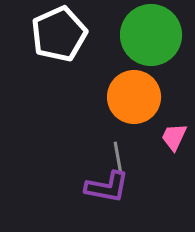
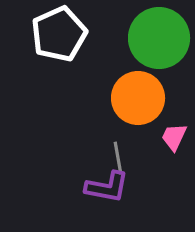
green circle: moved 8 px right, 3 px down
orange circle: moved 4 px right, 1 px down
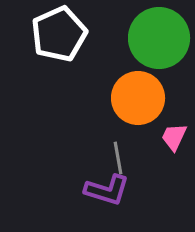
purple L-shape: moved 3 px down; rotated 6 degrees clockwise
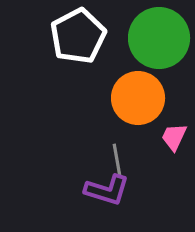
white pentagon: moved 19 px right, 2 px down; rotated 4 degrees counterclockwise
gray line: moved 1 px left, 2 px down
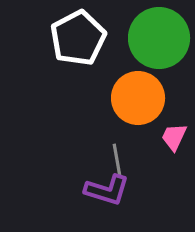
white pentagon: moved 2 px down
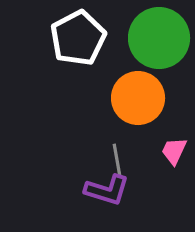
pink trapezoid: moved 14 px down
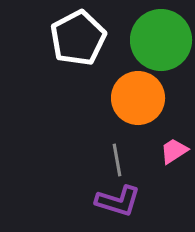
green circle: moved 2 px right, 2 px down
pink trapezoid: rotated 32 degrees clockwise
purple L-shape: moved 11 px right, 11 px down
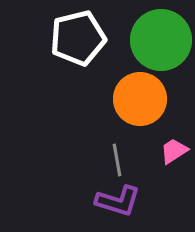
white pentagon: rotated 14 degrees clockwise
orange circle: moved 2 px right, 1 px down
